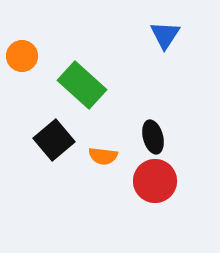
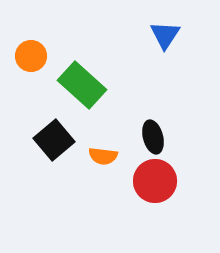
orange circle: moved 9 px right
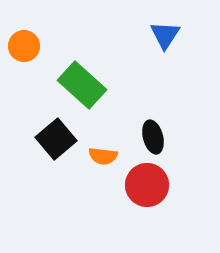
orange circle: moved 7 px left, 10 px up
black square: moved 2 px right, 1 px up
red circle: moved 8 px left, 4 px down
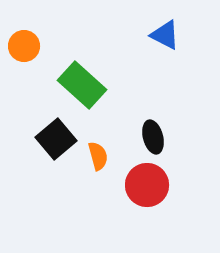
blue triangle: rotated 36 degrees counterclockwise
orange semicircle: moved 5 px left; rotated 112 degrees counterclockwise
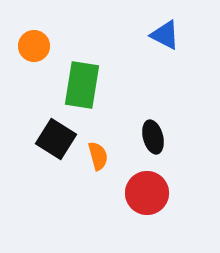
orange circle: moved 10 px right
green rectangle: rotated 57 degrees clockwise
black square: rotated 18 degrees counterclockwise
red circle: moved 8 px down
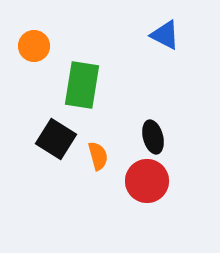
red circle: moved 12 px up
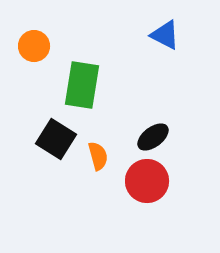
black ellipse: rotated 68 degrees clockwise
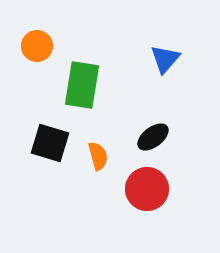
blue triangle: moved 24 px down; rotated 44 degrees clockwise
orange circle: moved 3 px right
black square: moved 6 px left, 4 px down; rotated 15 degrees counterclockwise
red circle: moved 8 px down
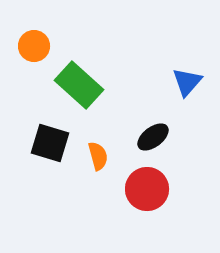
orange circle: moved 3 px left
blue triangle: moved 22 px right, 23 px down
green rectangle: moved 3 px left; rotated 57 degrees counterclockwise
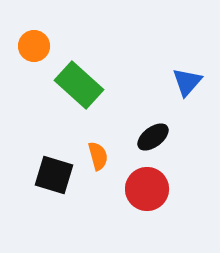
black square: moved 4 px right, 32 px down
